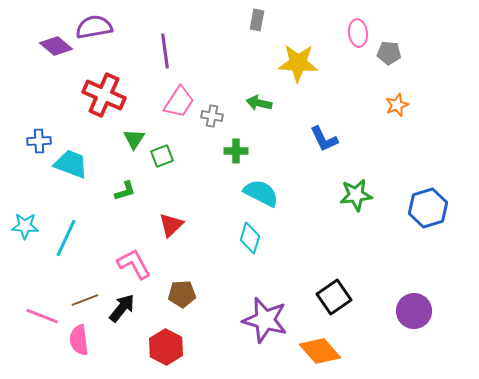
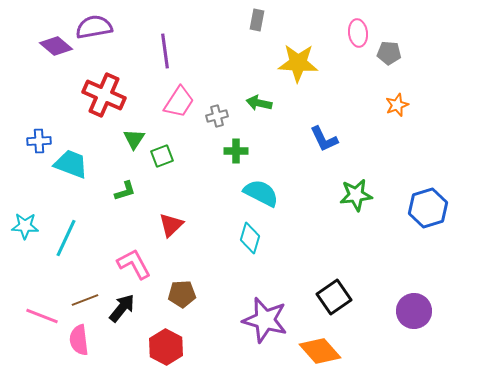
gray cross: moved 5 px right; rotated 25 degrees counterclockwise
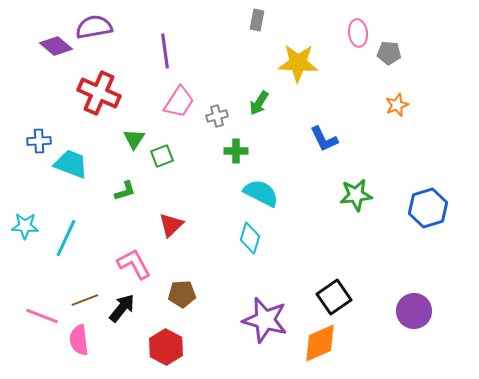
red cross: moved 5 px left, 2 px up
green arrow: rotated 70 degrees counterclockwise
orange diamond: moved 8 px up; rotated 72 degrees counterclockwise
